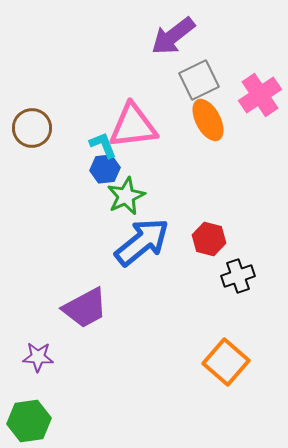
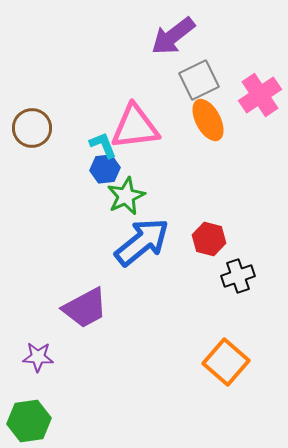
pink triangle: moved 2 px right, 1 px down
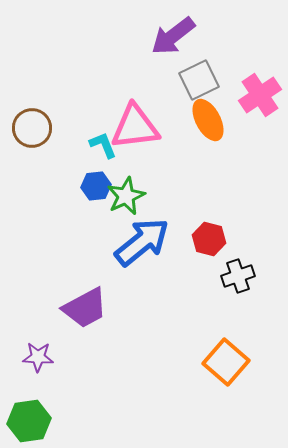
blue hexagon: moved 9 px left, 17 px down
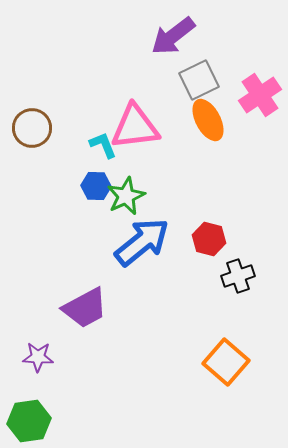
blue hexagon: rotated 8 degrees clockwise
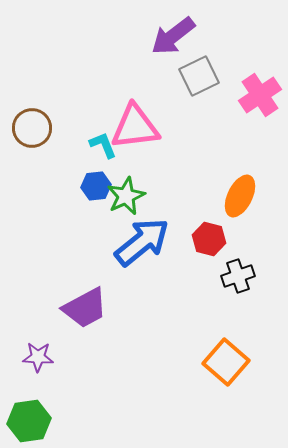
gray square: moved 4 px up
orange ellipse: moved 32 px right, 76 px down; rotated 54 degrees clockwise
blue hexagon: rotated 8 degrees counterclockwise
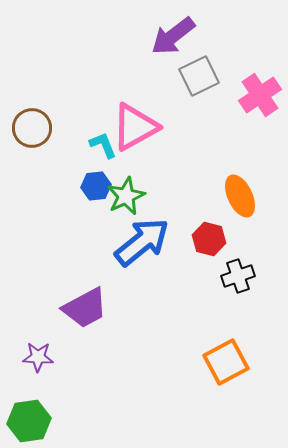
pink triangle: rotated 22 degrees counterclockwise
orange ellipse: rotated 51 degrees counterclockwise
orange square: rotated 21 degrees clockwise
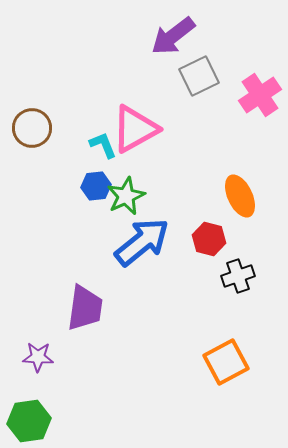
pink triangle: moved 2 px down
purple trapezoid: rotated 54 degrees counterclockwise
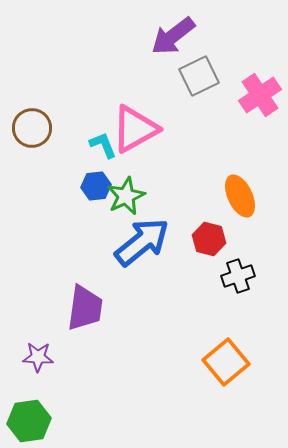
orange square: rotated 12 degrees counterclockwise
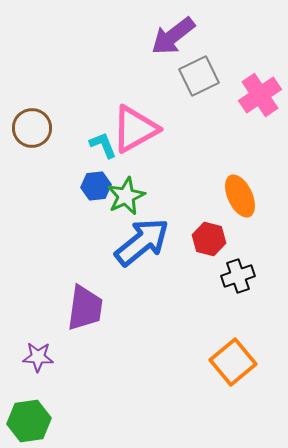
orange square: moved 7 px right
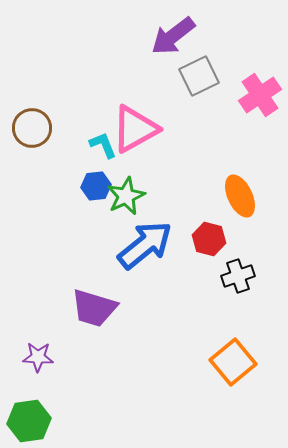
blue arrow: moved 3 px right, 3 px down
purple trapezoid: moved 9 px right; rotated 99 degrees clockwise
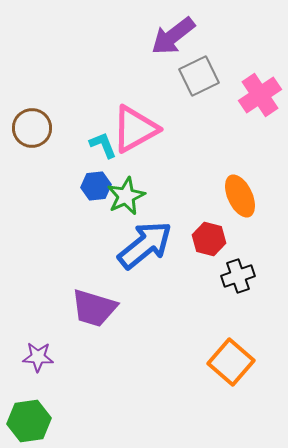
orange square: moved 2 px left; rotated 9 degrees counterclockwise
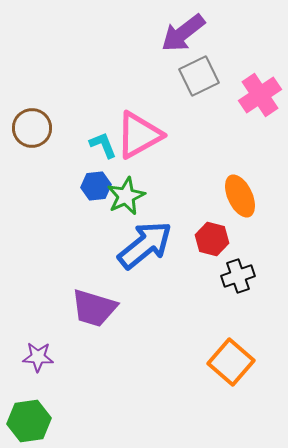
purple arrow: moved 10 px right, 3 px up
pink triangle: moved 4 px right, 6 px down
red hexagon: moved 3 px right
